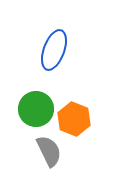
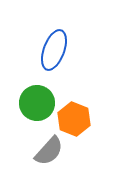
green circle: moved 1 px right, 6 px up
gray semicircle: rotated 68 degrees clockwise
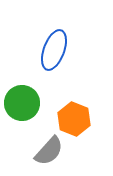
green circle: moved 15 px left
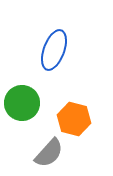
orange hexagon: rotated 8 degrees counterclockwise
gray semicircle: moved 2 px down
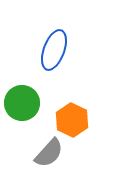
orange hexagon: moved 2 px left, 1 px down; rotated 12 degrees clockwise
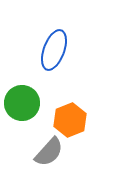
orange hexagon: moved 2 px left; rotated 12 degrees clockwise
gray semicircle: moved 1 px up
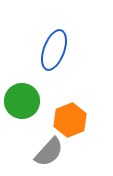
green circle: moved 2 px up
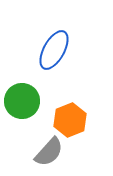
blue ellipse: rotated 9 degrees clockwise
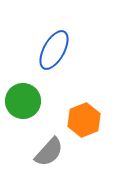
green circle: moved 1 px right
orange hexagon: moved 14 px right
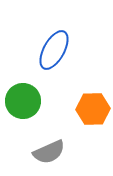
orange hexagon: moved 9 px right, 11 px up; rotated 20 degrees clockwise
gray semicircle: rotated 24 degrees clockwise
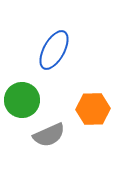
green circle: moved 1 px left, 1 px up
gray semicircle: moved 17 px up
